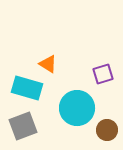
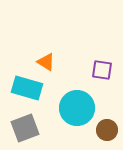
orange triangle: moved 2 px left, 2 px up
purple square: moved 1 px left, 4 px up; rotated 25 degrees clockwise
gray square: moved 2 px right, 2 px down
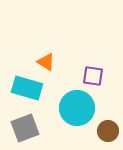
purple square: moved 9 px left, 6 px down
brown circle: moved 1 px right, 1 px down
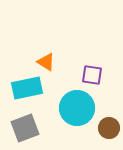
purple square: moved 1 px left, 1 px up
cyan rectangle: rotated 28 degrees counterclockwise
brown circle: moved 1 px right, 3 px up
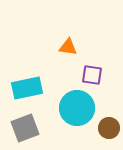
orange triangle: moved 22 px right, 15 px up; rotated 24 degrees counterclockwise
